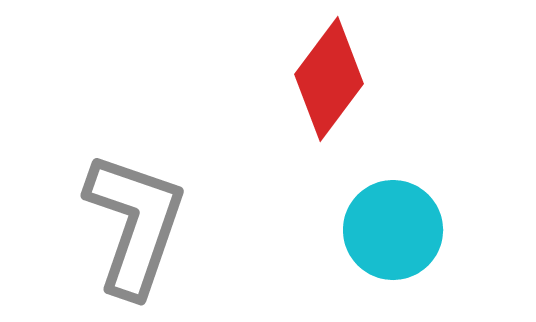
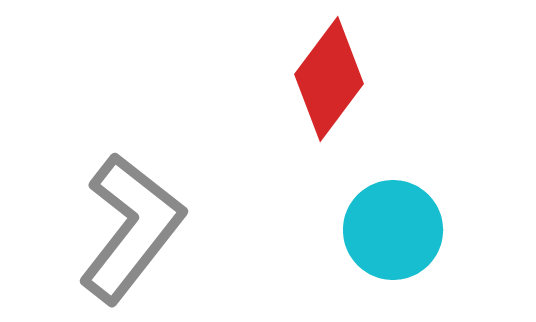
gray L-shape: moved 4 px left, 4 px down; rotated 19 degrees clockwise
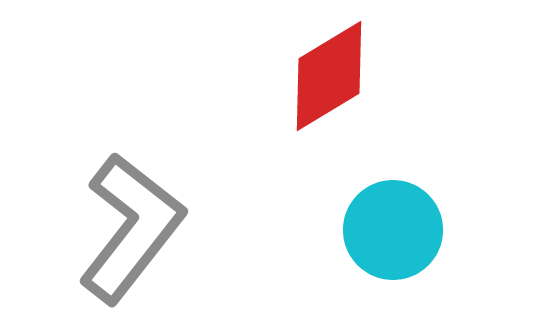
red diamond: moved 3 px up; rotated 22 degrees clockwise
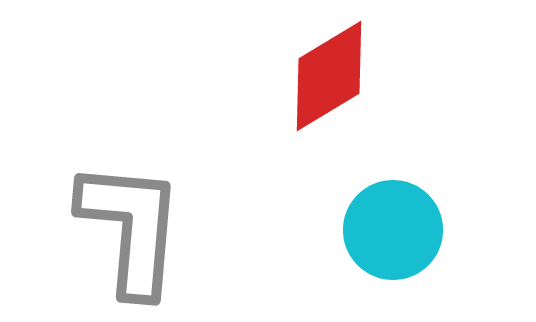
gray L-shape: rotated 33 degrees counterclockwise
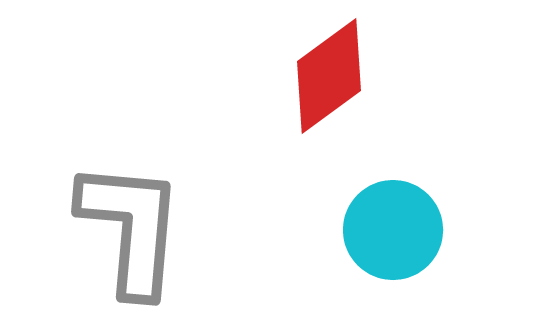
red diamond: rotated 5 degrees counterclockwise
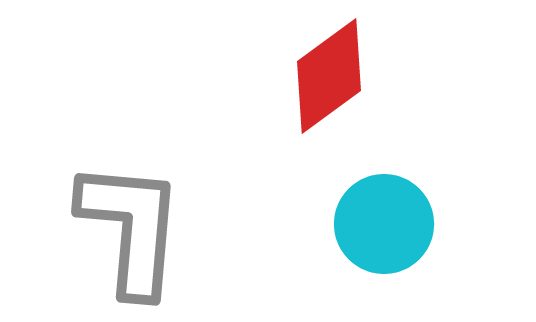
cyan circle: moved 9 px left, 6 px up
